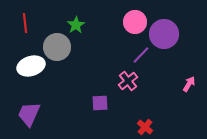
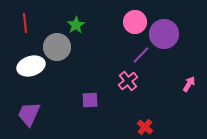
purple square: moved 10 px left, 3 px up
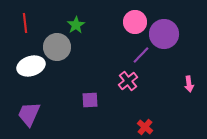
pink arrow: rotated 140 degrees clockwise
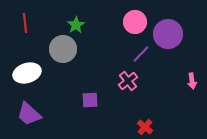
purple circle: moved 4 px right
gray circle: moved 6 px right, 2 px down
purple line: moved 1 px up
white ellipse: moved 4 px left, 7 px down
pink arrow: moved 3 px right, 3 px up
purple trapezoid: rotated 72 degrees counterclockwise
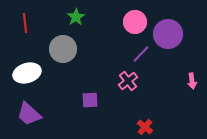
green star: moved 8 px up
